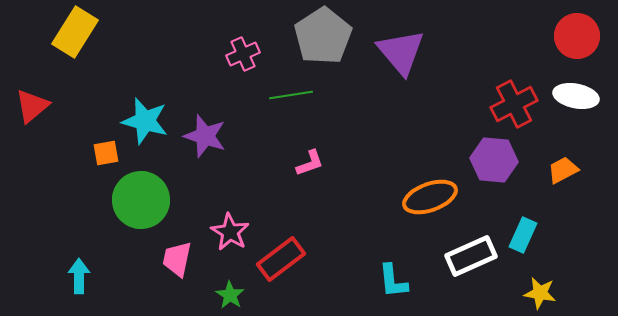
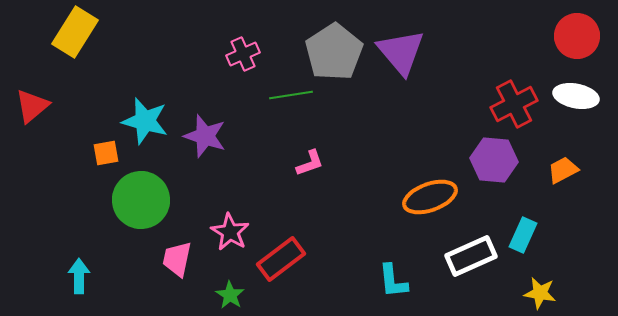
gray pentagon: moved 11 px right, 16 px down
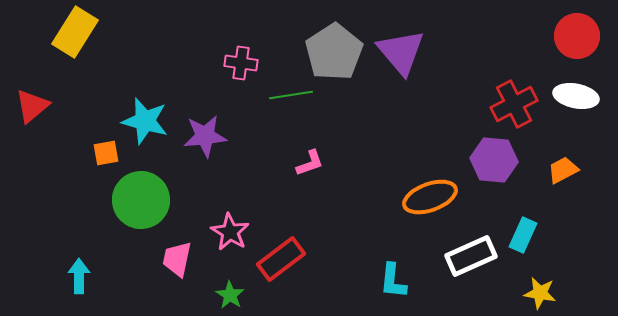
pink cross: moved 2 px left, 9 px down; rotated 32 degrees clockwise
purple star: rotated 24 degrees counterclockwise
cyan L-shape: rotated 12 degrees clockwise
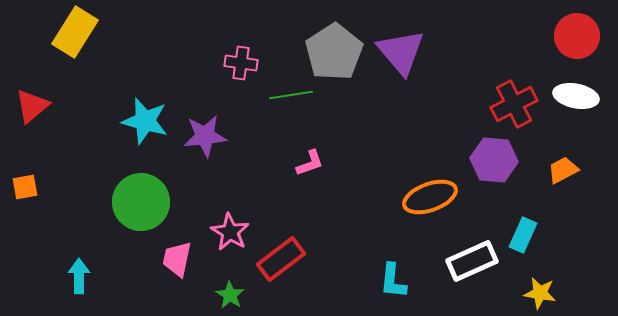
orange square: moved 81 px left, 34 px down
green circle: moved 2 px down
white rectangle: moved 1 px right, 5 px down
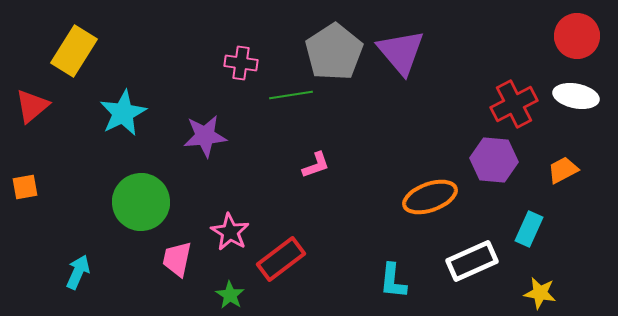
yellow rectangle: moved 1 px left, 19 px down
cyan star: moved 22 px left, 8 px up; rotated 30 degrees clockwise
pink L-shape: moved 6 px right, 2 px down
cyan rectangle: moved 6 px right, 6 px up
cyan arrow: moved 1 px left, 4 px up; rotated 24 degrees clockwise
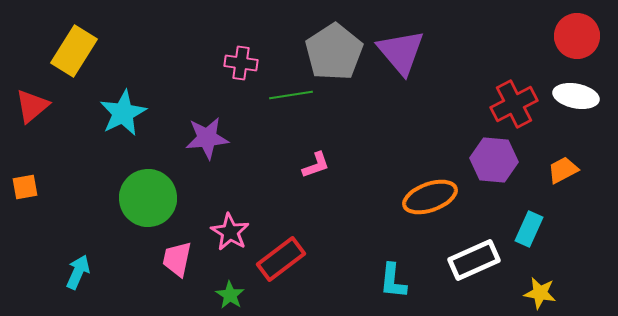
purple star: moved 2 px right, 2 px down
green circle: moved 7 px right, 4 px up
white rectangle: moved 2 px right, 1 px up
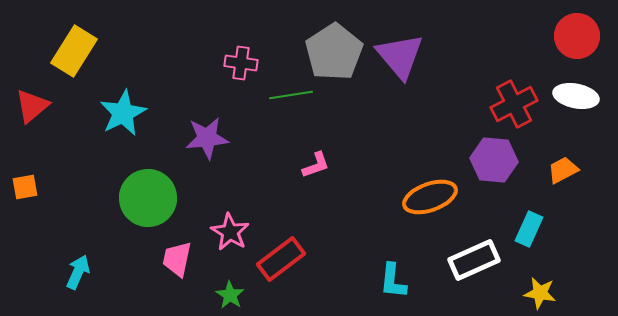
purple triangle: moved 1 px left, 4 px down
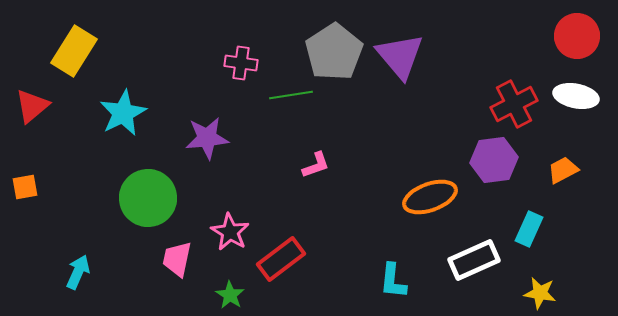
purple hexagon: rotated 12 degrees counterclockwise
